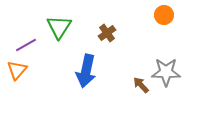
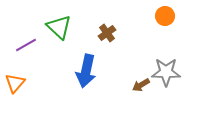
orange circle: moved 1 px right, 1 px down
green triangle: rotated 20 degrees counterclockwise
orange triangle: moved 2 px left, 13 px down
brown arrow: rotated 78 degrees counterclockwise
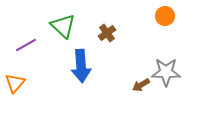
green triangle: moved 4 px right, 1 px up
blue arrow: moved 5 px left, 5 px up; rotated 16 degrees counterclockwise
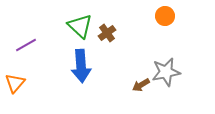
green triangle: moved 17 px right
gray star: rotated 12 degrees counterclockwise
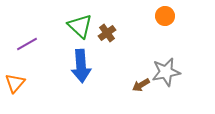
purple line: moved 1 px right, 1 px up
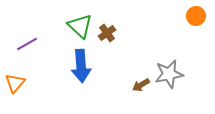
orange circle: moved 31 px right
gray star: moved 3 px right, 2 px down
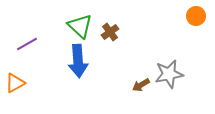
brown cross: moved 3 px right, 1 px up
blue arrow: moved 3 px left, 5 px up
orange triangle: rotated 20 degrees clockwise
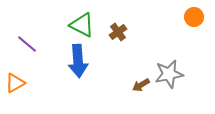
orange circle: moved 2 px left, 1 px down
green triangle: moved 2 px right, 1 px up; rotated 16 degrees counterclockwise
brown cross: moved 8 px right
purple line: rotated 70 degrees clockwise
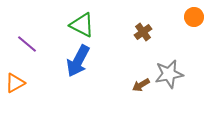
brown cross: moved 25 px right
blue arrow: rotated 32 degrees clockwise
